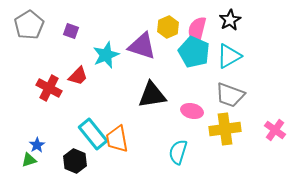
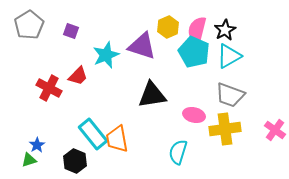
black star: moved 5 px left, 10 px down
pink ellipse: moved 2 px right, 4 px down
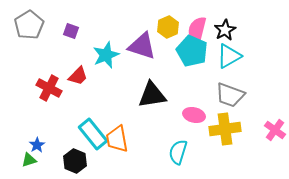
cyan pentagon: moved 2 px left, 1 px up
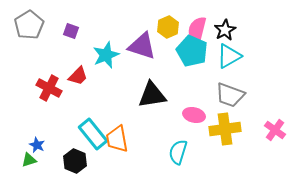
blue star: rotated 14 degrees counterclockwise
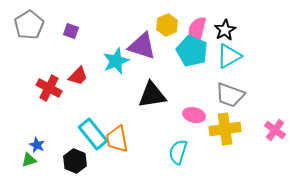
yellow hexagon: moved 1 px left, 2 px up
cyan star: moved 10 px right, 6 px down
